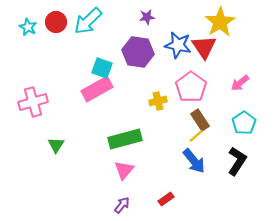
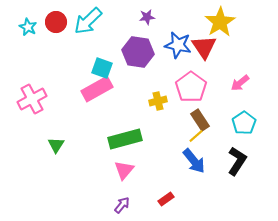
pink cross: moved 1 px left, 3 px up; rotated 12 degrees counterclockwise
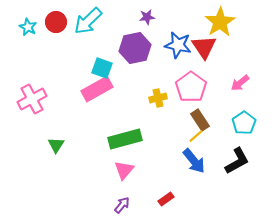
purple hexagon: moved 3 px left, 4 px up; rotated 20 degrees counterclockwise
yellow cross: moved 3 px up
black L-shape: rotated 28 degrees clockwise
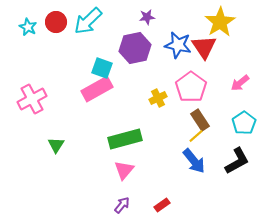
yellow cross: rotated 12 degrees counterclockwise
red rectangle: moved 4 px left, 6 px down
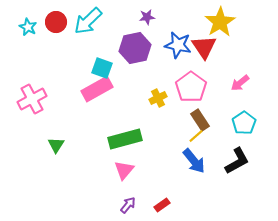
purple arrow: moved 6 px right
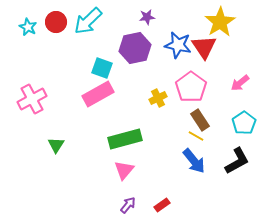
pink rectangle: moved 1 px right, 5 px down
yellow line: rotated 70 degrees clockwise
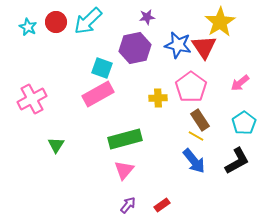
yellow cross: rotated 24 degrees clockwise
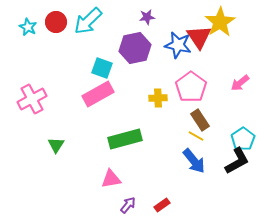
red triangle: moved 5 px left, 10 px up
cyan pentagon: moved 1 px left, 16 px down
pink triangle: moved 13 px left, 9 px down; rotated 40 degrees clockwise
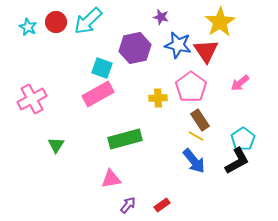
purple star: moved 14 px right; rotated 21 degrees clockwise
red triangle: moved 7 px right, 14 px down
